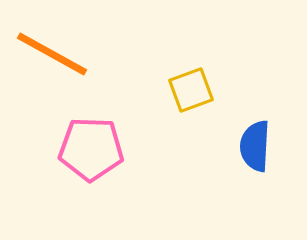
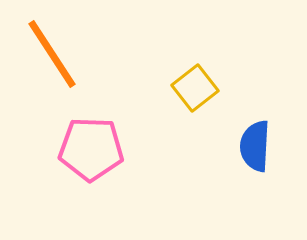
orange line: rotated 28 degrees clockwise
yellow square: moved 4 px right, 2 px up; rotated 18 degrees counterclockwise
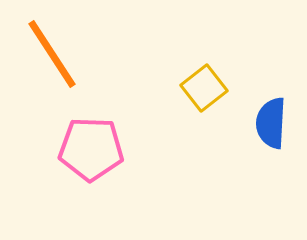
yellow square: moved 9 px right
blue semicircle: moved 16 px right, 23 px up
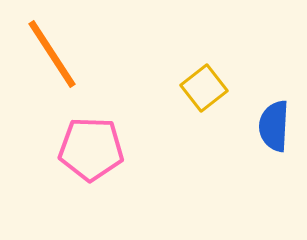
blue semicircle: moved 3 px right, 3 px down
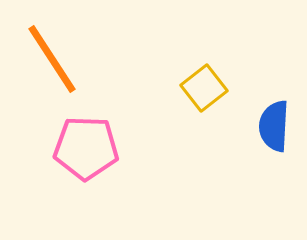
orange line: moved 5 px down
pink pentagon: moved 5 px left, 1 px up
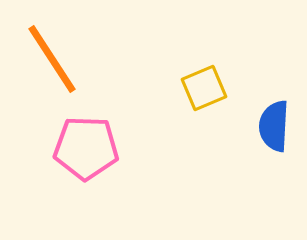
yellow square: rotated 15 degrees clockwise
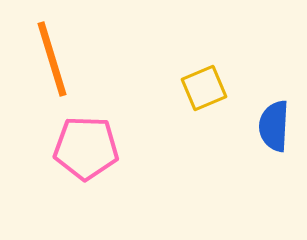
orange line: rotated 16 degrees clockwise
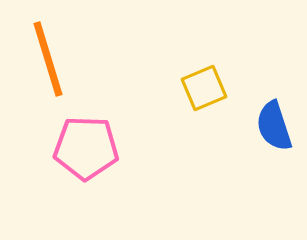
orange line: moved 4 px left
blue semicircle: rotated 21 degrees counterclockwise
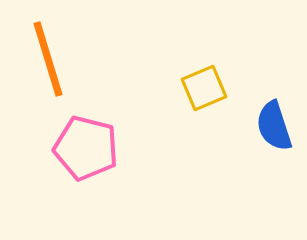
pink pentagon: rotated 12 degrees clockwise
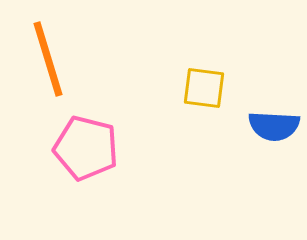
yellow square: rotated 30 degrees clockwise
blue semicircle: rotated 69 degrees counterclockwise
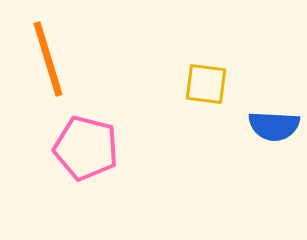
yellow square: moved 2 px right, 4 px up
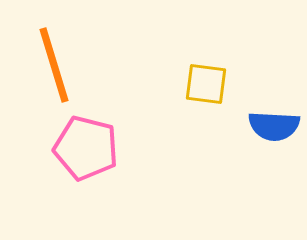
orange line: moved 6 px right, 6 px down
